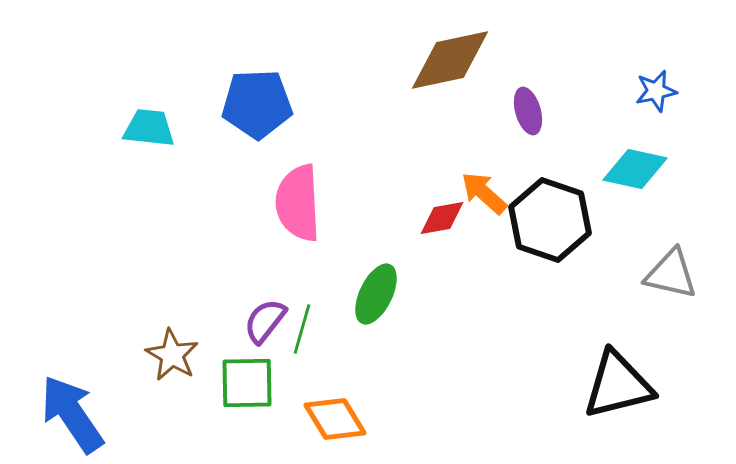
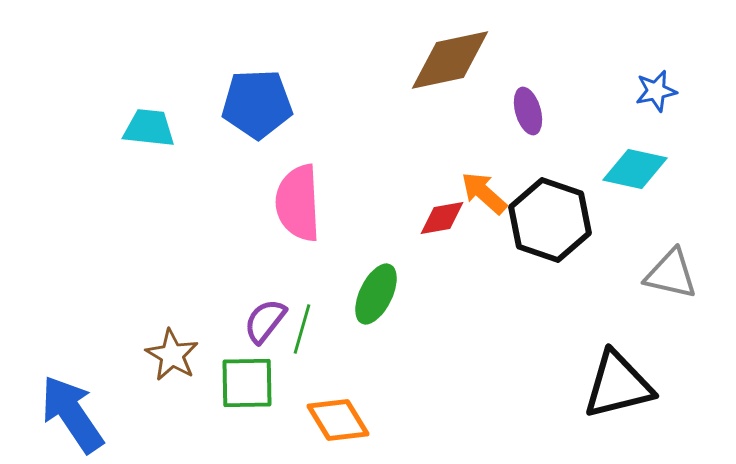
orange diamond: moved 3 px right, 1 px down
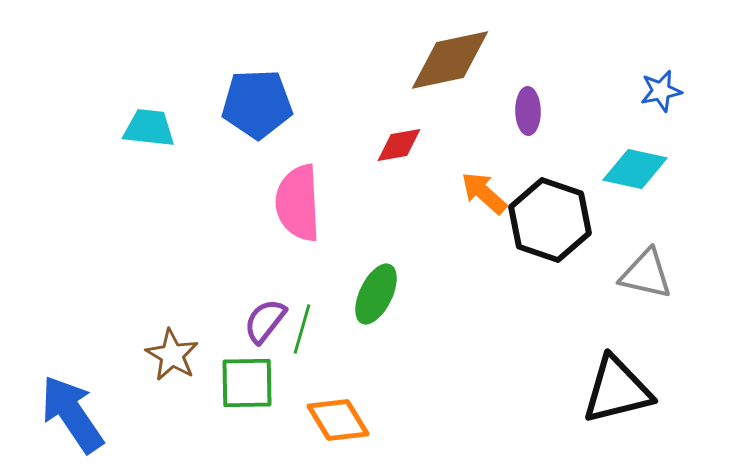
blue star: moved 5 px right
purple ellipse: rotated 15 degrees clockwise
red diamond: moved 43 px left, 73 px up
gray triangle: moved 25 px left
black triangle: moved 1 px left, 5 px down
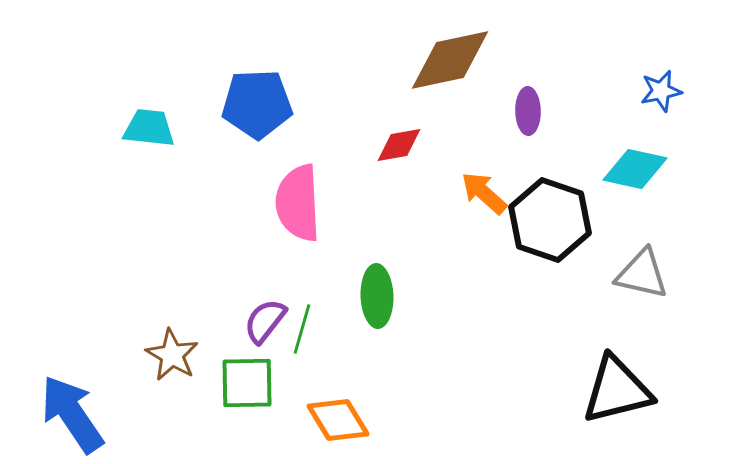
gray triangle: moved 4 px left
green ellipse: moved 1 px right, 2 px down; rotated 28 degrees counterclockwise
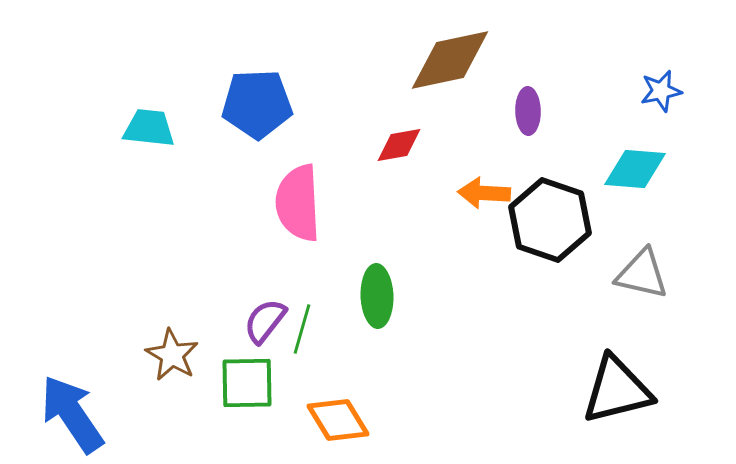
cyan diamond: rotated 8 degrees counterclockwise
orange arrow: rotated 39 degrees counterclockwise
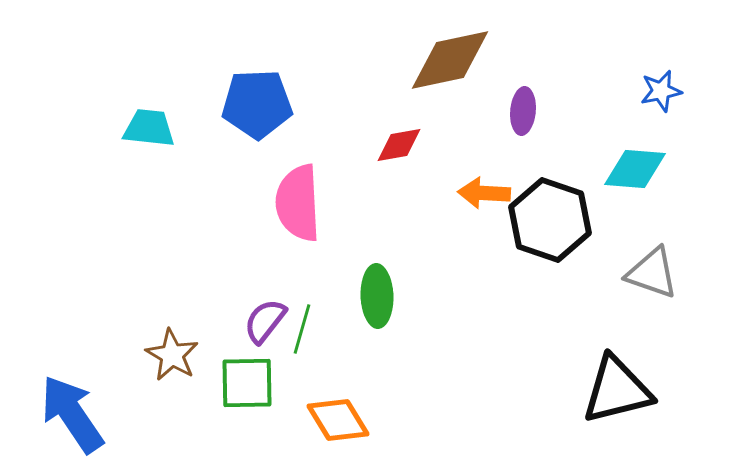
purple ellipse: moved 5 px left; rotated 6 degrees clockwise
gray triangle: moved 10 px right, 1 px up; rotated 6 degrees clockwise
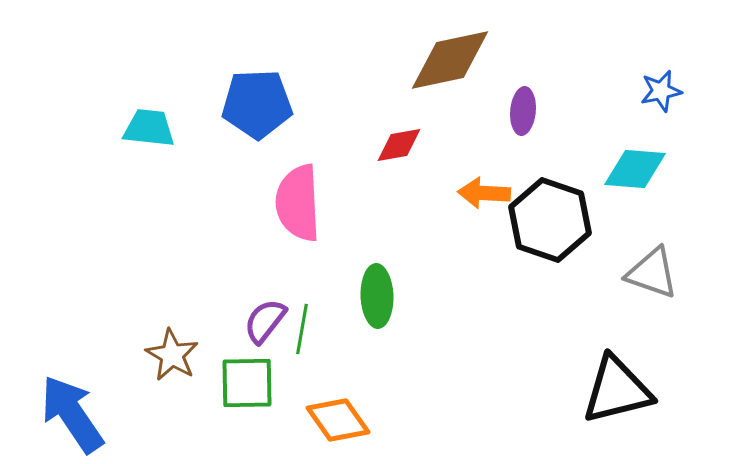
green line: rotated 6 degrees counterclockwise
orange diamond: rotated 4 degrees counterclockwise
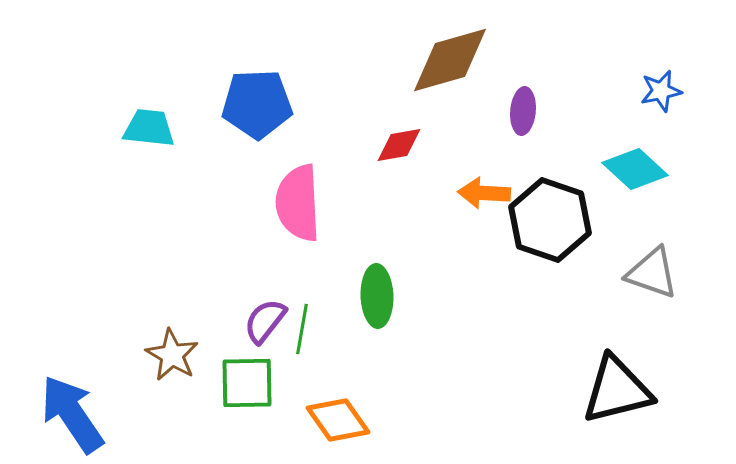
brown diamond: rotated 4 degrees counterclockwise
cyan diamond: rotated 38 degrees clockwise
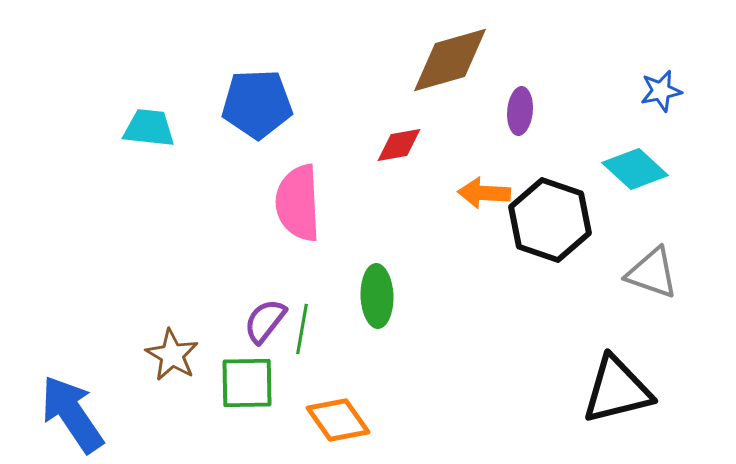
purple ellipse: moved 3 px left
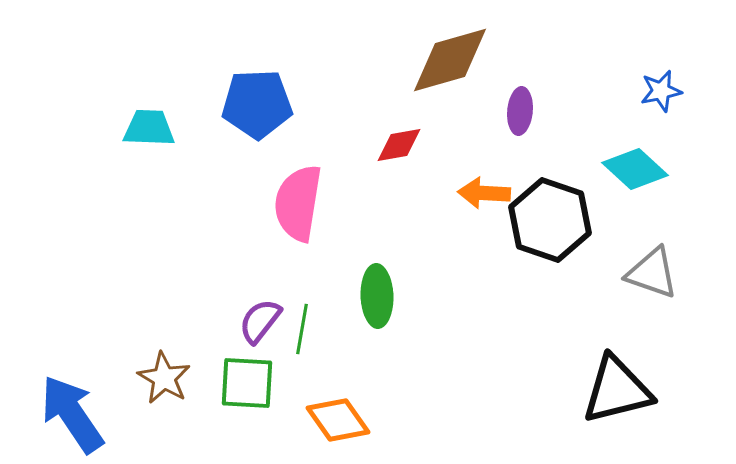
cyan trapezoid: rotated 4 degrees counterclockwise
pink semicircle: rotated 12 degrees clockwise
purple semicircle: moved 5 px left
brown star: moved 8 px left, 23 px down
green square: rotated 4 degrees clockwise
